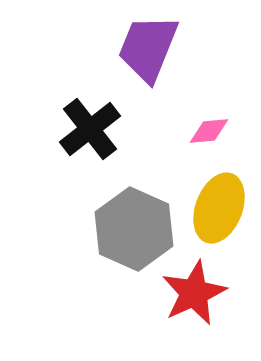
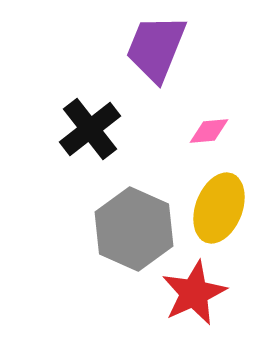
purple trapezoid: moved 8 px right
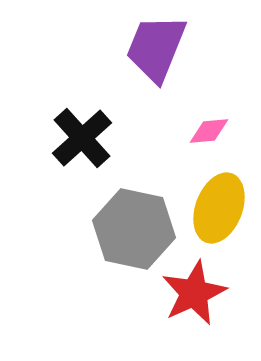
black cross: moved 8 px left, 9 px down; rotated 4 degrees counterclockwise
gray hexagon: rotated 12 degrees counterclockwise
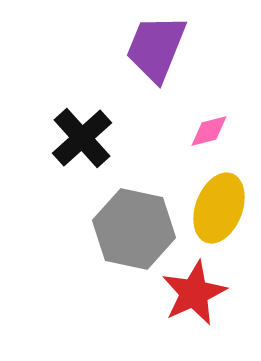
pink diamond: rotated 9 degrees counterclockwise
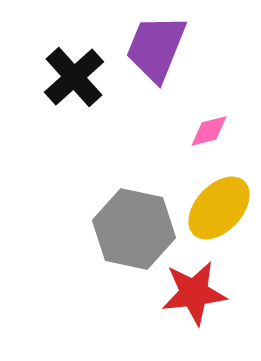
black cross: moved 8 px left, 61 px up
yellow ellipse: rotated 22 degrees clockwise
red star: rotated 18 degrees clockwise
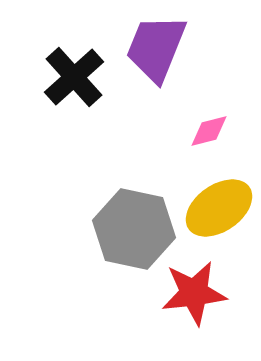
yellow ellipse: rotated 12 degrees clockwise
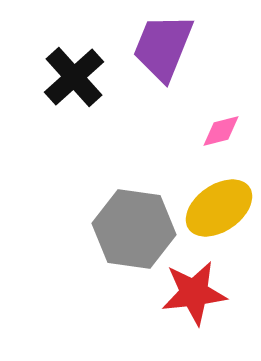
purple trapezoid: moved 7 px right, 1 px up
pink diamond: moved 12 px right
gray hexagon: rotated 4 degrees counterclockwise
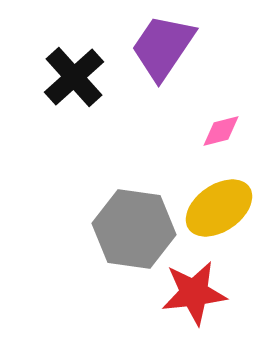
purple trapezoid: rotated 12 degrees clockwise
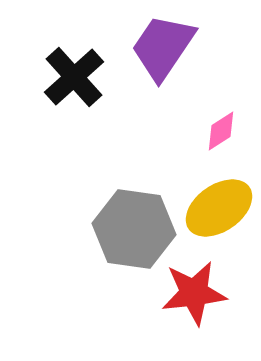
pink diamond: rotated 18 degrees counterclockwise
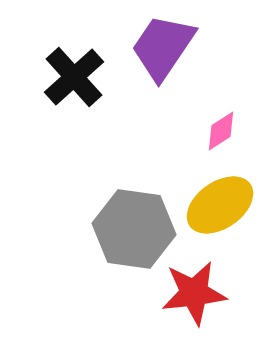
yellow ellipse: moved 1 px right, 3 px up
